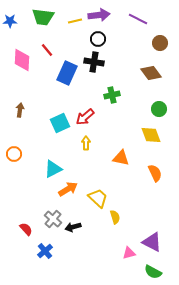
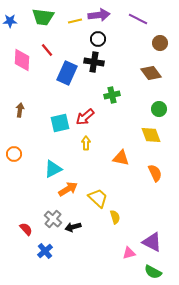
cyan square: rotated 12 degrees clockwise
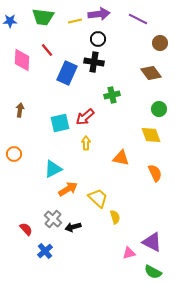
purple arrow: moved 1 px up
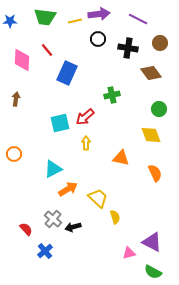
green trapezoid: moved 2 px right
black cross: moved 34 px right, 14 px up
brown arrow: moved 4 px left, 11 px up
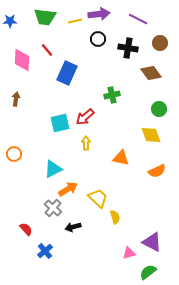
orange semicircle: moved 2 px right, 2 px up; rotated 90 degrees clockwise
gray cross: moved 11 px up
green semicircle: moved 5 px left; rotated 114 degrees clockwise
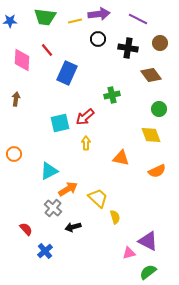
brown diamond: moved 2 px down
cyan triangle: moved 4 px left, 2 px down
purple triangle: moved 4 px left, 1 px up
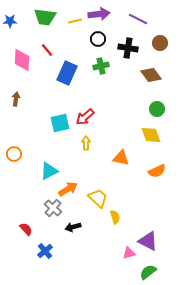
green cross: moved 11 px left, 29 px up
green circle: moved 2 px left
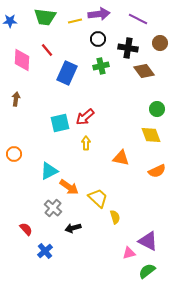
brown diamond: moved 7 px left, 4 px up
orange arrow: moved 1 px right, 2 px up; rotated 66 degrees clockwise
black arrow: moved 1 px down
green semicircle: moved 1 px left, 1 px up
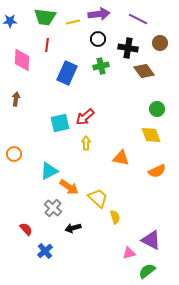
yellow line: moved 2 px left, 1 px down
red line: moved 5 px up; rotated 48 degrees clockwise
purple triangle: moved 3 px right, 1 px up
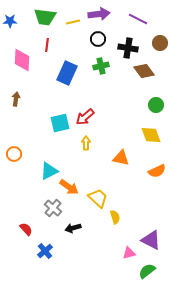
green circle: moved 1 px left, 4 px up
